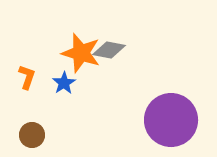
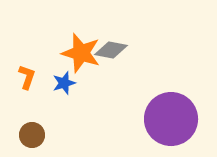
gray diamond: moved 2 px right
blue star: rotated 15 degrees clockwise
purple circle: moved 1 px up
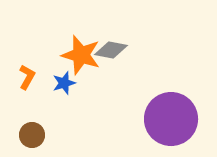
orange star: moved 2 px down
orange L-shape: rotated 10 degrees clockwise
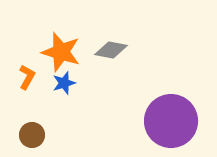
orange star: moved 20 px left, 3 px up
purple circle: moved 2 px down
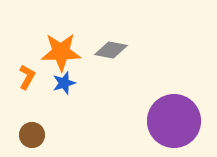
orange star: rotated 18 degrees counterclockwise
purple circle: moved 3 px right
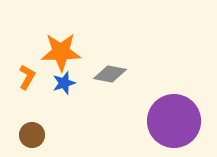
gray diamond: moved 1 px left, 24 px down
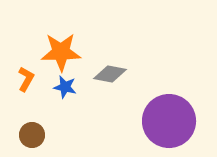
orange L-shape: moved 1 px left, 2 px down
blue star: moved 1 px right, 4 px down; rotated 30 degrees clockwise
purple circle: moved 5 px left
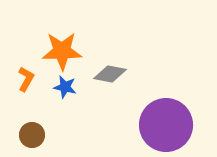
orange star: moved 1 px right, 1 px up
purple circle: moved 3 px left, 4 px down
